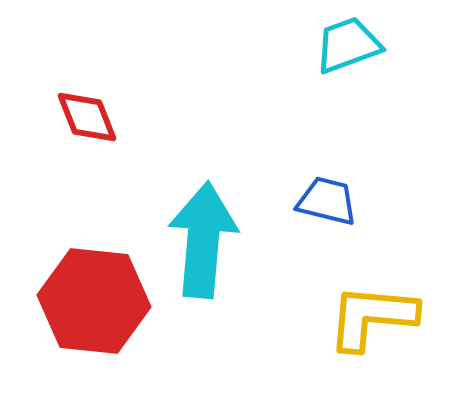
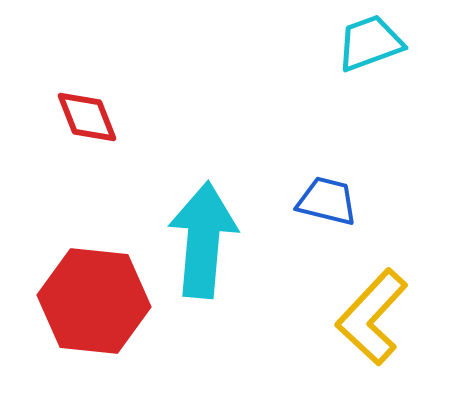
cyan trapezoid: moved 22 px right, 2 px up
yellow L-shape: rotated 52 degrees counterclockwise
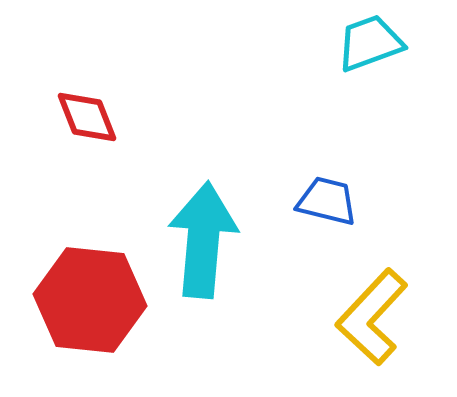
red hexagon: moved 4 px left, 1 px up
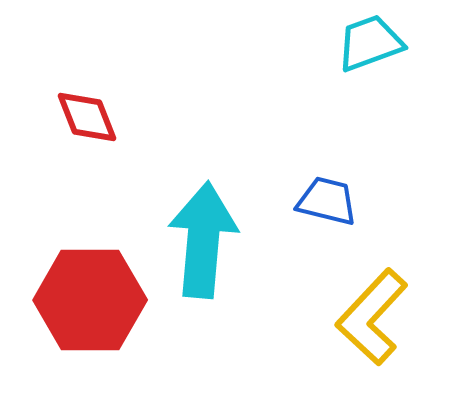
red hexagon: rotated 6 degrees counterclockwise
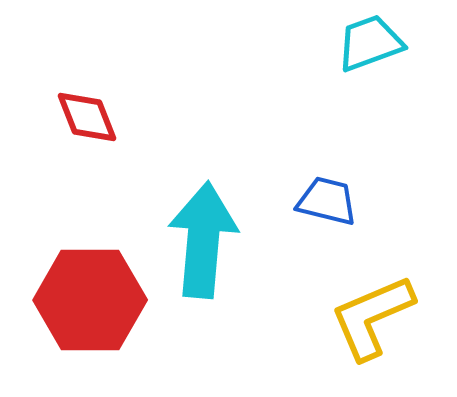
yellow L-shape: rotated 24 degrees clockwise
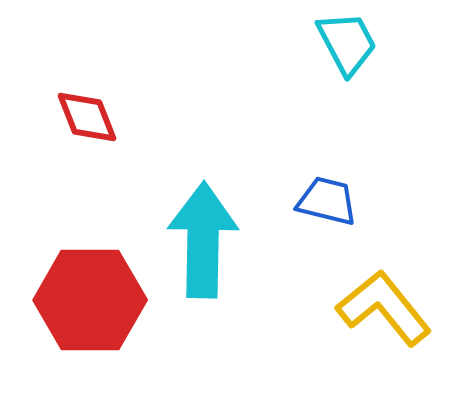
cyan trapezoid: moved 23 px left; rotated 82 degrees clockwise
cyan arrow: rotated 4 degrees counterclockwise
yellow L-shape: moved 12 px right, 9 px up; rotated 74 degrees clockwise
